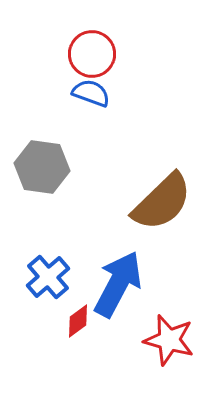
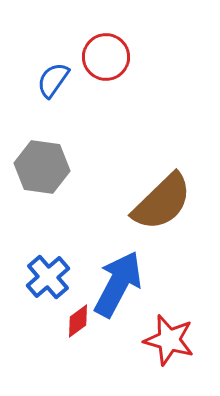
red circle: moved 14 px right, 3 px down
blue semicircle: moved 38 px left, 13 px up; rotated 75 degrees counterclockwise
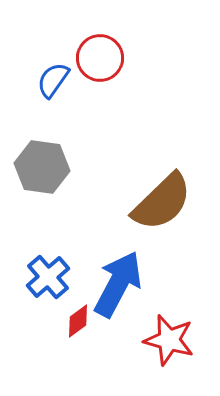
red circle: moved 6 px left, 1 px down
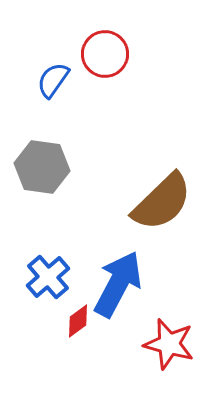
red circle: moved 5 px right, 4 px up
red star: moved 4 px down
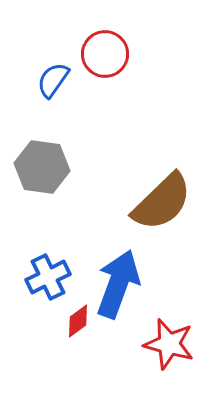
blue cross: rotated 15 degrees clockwise
blue arrow: rotated 8 degrees counterclockwise
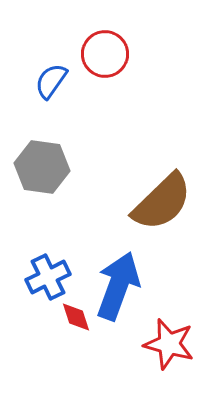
blue semicircle: moved 2 px left, 1 px down
blue arrow: moved 2 px down
red diamond: moved 2 px left, 4 px up; rotated 72 degrees counterclockwise
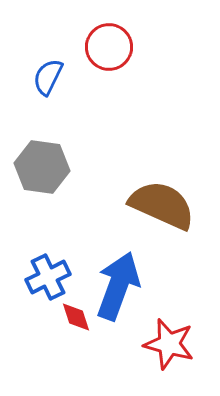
red circle: moved 4 px right, 7 px up
blue semicircle: moved 3 px left, 4 px up; rotated 9 degrees counterclockwise
brown semicircle: moved 3 px down; rotated 112 degrees counterclockwise
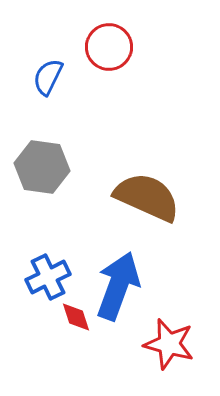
brown semicircle: moved 15 px left, 8 px up
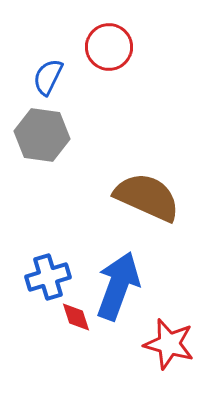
gray hexagon: moved 32 px up
blue cross: rotated 9 degrees clockwise
